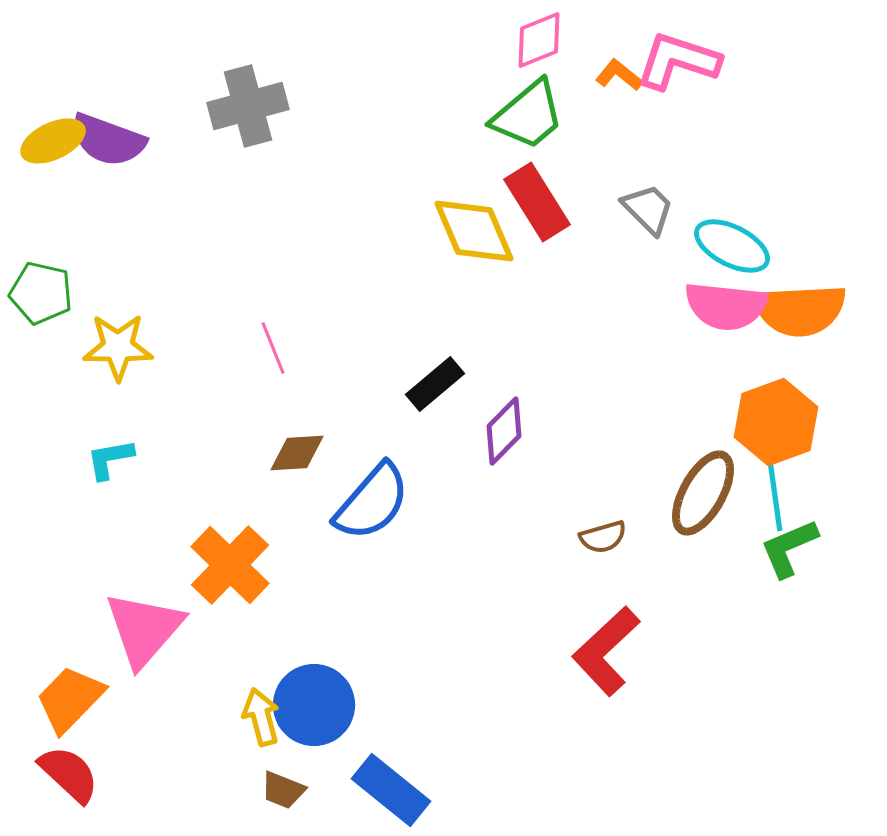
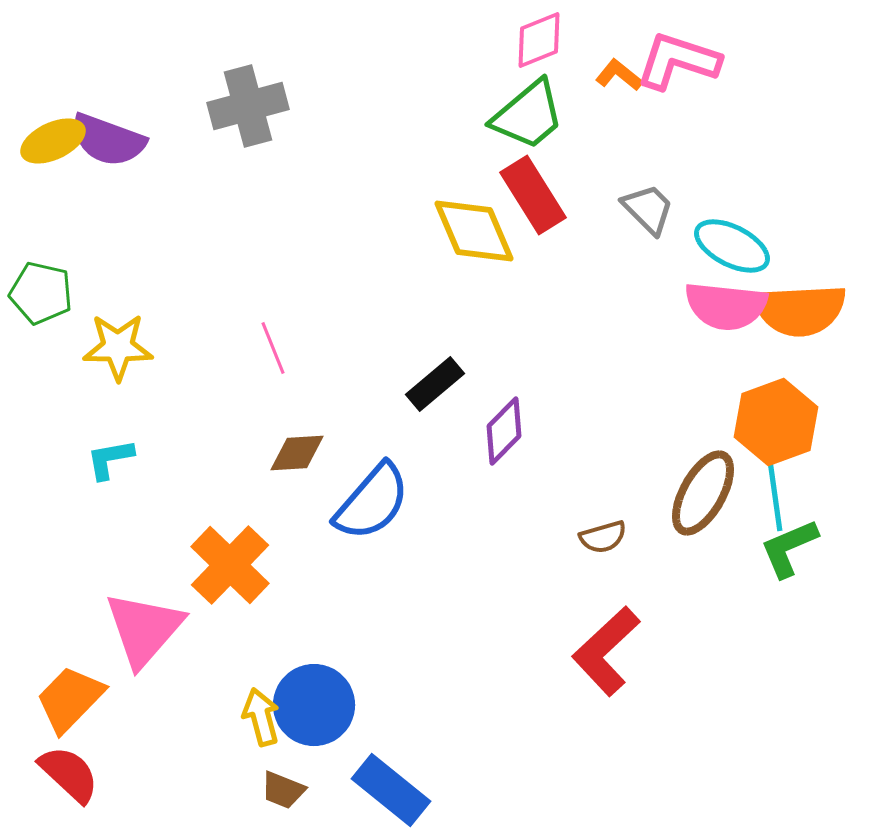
red rectangle: moved 4 px left, 7 px up
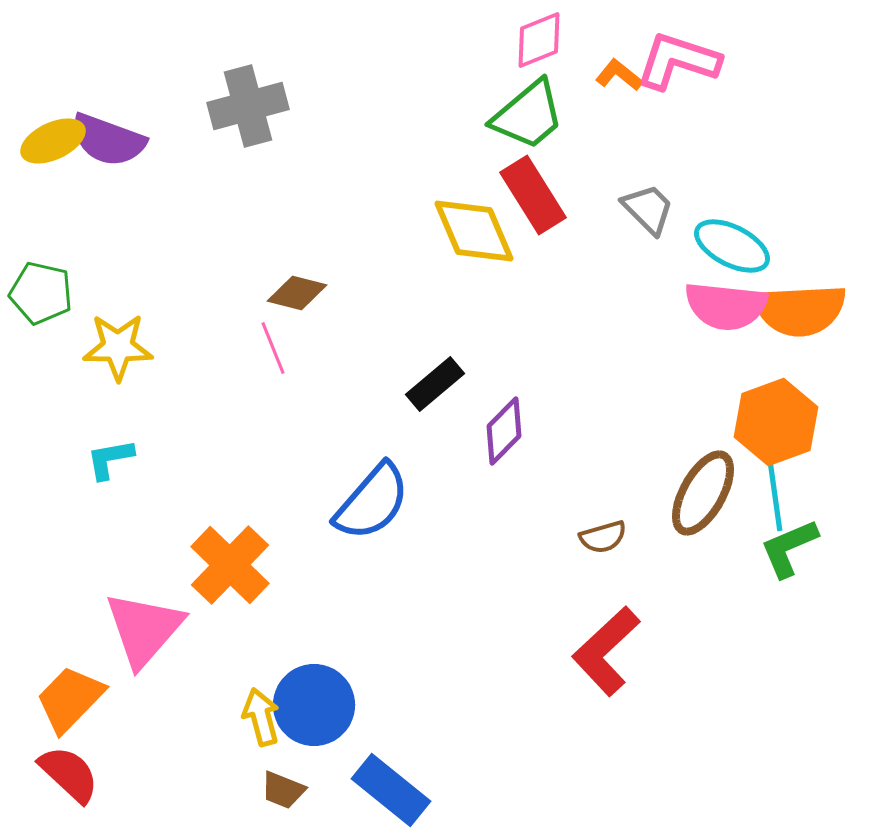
brown diamond: moved 160 px up; rotated 18 degrees clockwise
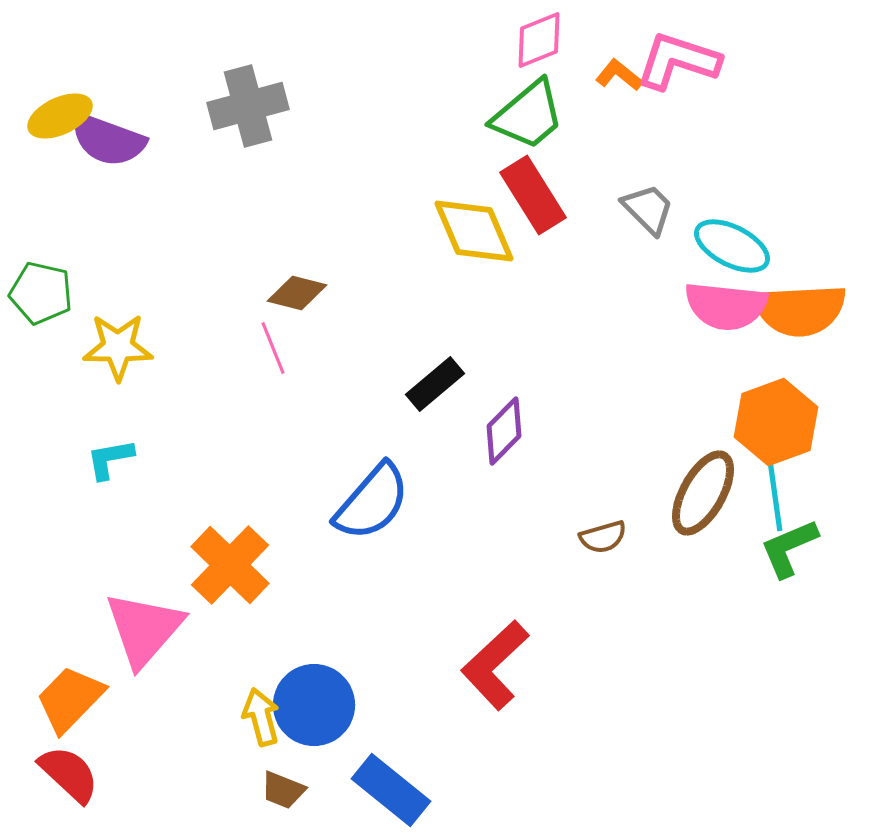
yellow ellipse: moved 7 px right, 25 px up
red L-shape: moved 111 px left, 14 px down
